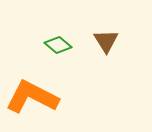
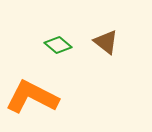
brown triangle: moved 1 px down; rotated 20 degrees counterclockwise
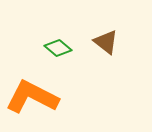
green diamond: moved 3 px down
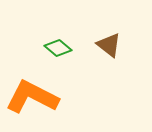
brown triangle: moved 3 px right, 3 px down
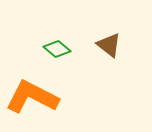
green diamond: moved 1 px left, 1 px down
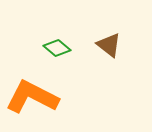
green diamond: moved 1 px up
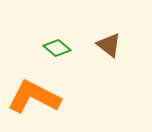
orange L-shape: moved 2 px right
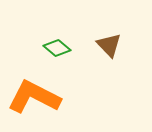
brown triangle: rotated 8 degrees clockwise
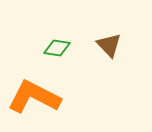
green diamond: rotated 32 degrees counterclockwise
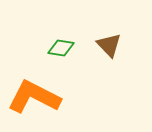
green diamond: moved 4 px right
